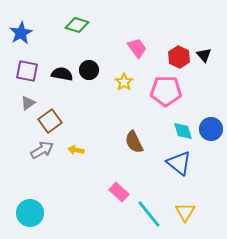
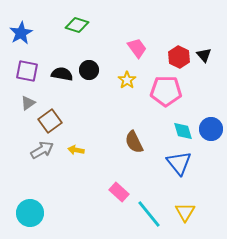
yellow star: moved 3 px right, 2 px up
blue triangle: rotated 12 degrees clockwise
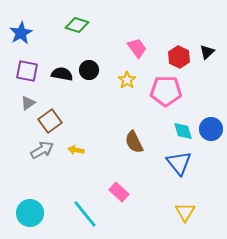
black triangle: moved 3 px right, 3 px up; rotated 28 degrees clockwise
cyan line: moved 64 px left
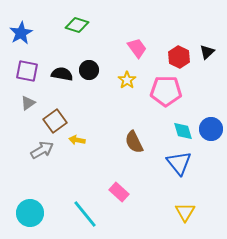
brown square: moved 5 px right
yellow arrow: moved 1 px right, 10 px up
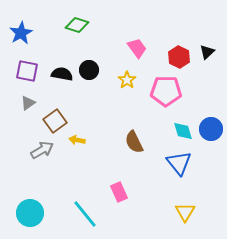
pink rectangle: rotated 24 degrees clockwise
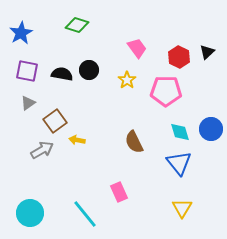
cyan diamond: moved 3 px left, 1 px down
yellow triangle: moved 3 px left, 4 px up
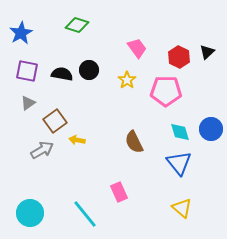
yellow triangle: rotated 20 degrees counterclockwise
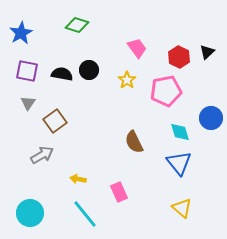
pink pentagon: rotated 12 degrees counterclockwise
gray triangle: rotated 21 degrees counterclockwise
blue circle: moved 11 px up
yellow arrow: moved 1 px right, 39 px down
gray arrow: moved 5 px down
